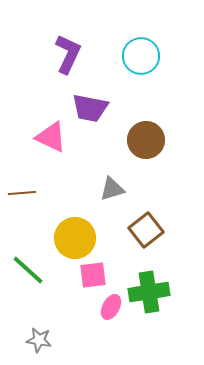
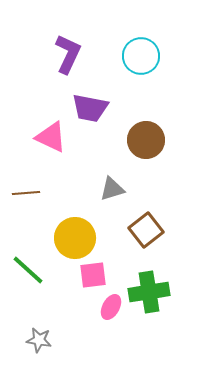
brown line: moved 4 px right
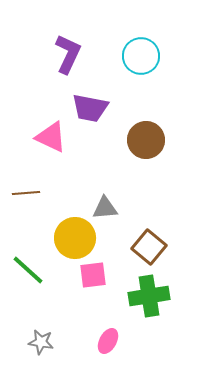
gray triangle: moved 7 px left, 19 px down; rotated 12 degrees clockwise
brown square: moved 3 px right, 17 px down; rotated 12 degrees counterclockwise
green cross: moved 4 px down
pink ellipse: moved 3 px left, 34 px down
gray star: moved 2 px right, 2 px down
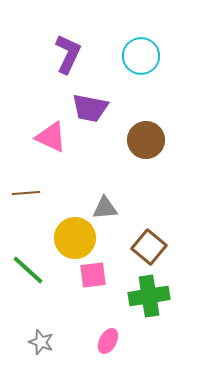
gray star: rotated 10 degrees clockwise
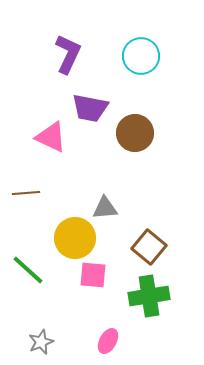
brown circle: moved 11 px left, 7 px up
pink square: rotated 12 degrees clockwise
gray star: rotated 30 degrees clockwise
